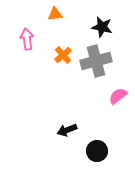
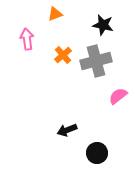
orange triangle: rotated 14 degrees counterclockwise
black star: moved 1 px right, 2 px up
black circle: moved 2 px down
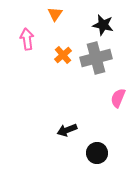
orange triangle: rotated 35 degrees counterclockwise
gray cross: moved 3 px up
pink semicircle: moved 2 px down; rotated 30 degrees counterclockwise
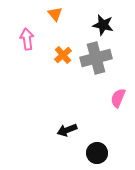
orange triangle: rotated 14 degrees counterclockwise
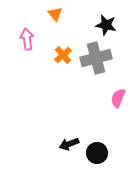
black star: moved 3 px right
black arrow: moved 2 px right, 14 px down
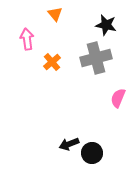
orange cross: moved 11 px left, 7 px down
black circle: moved 5 px left
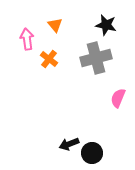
orange triangle: moved 11 px down
orange cross: moved 3 px left, 3 px up; rotated 12 degrees counterclockwise
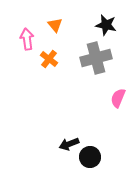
black circle: moved 2 px left, 4 px down
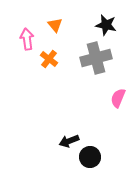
black arrow: moved 3 px up
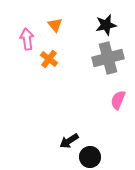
black star: rotated 25 degrees counterclockwise
gray cross: moved 12 px right
pink semicircle: moved 2 px down
black arrow: rotated 12 degrees counterclockwise
